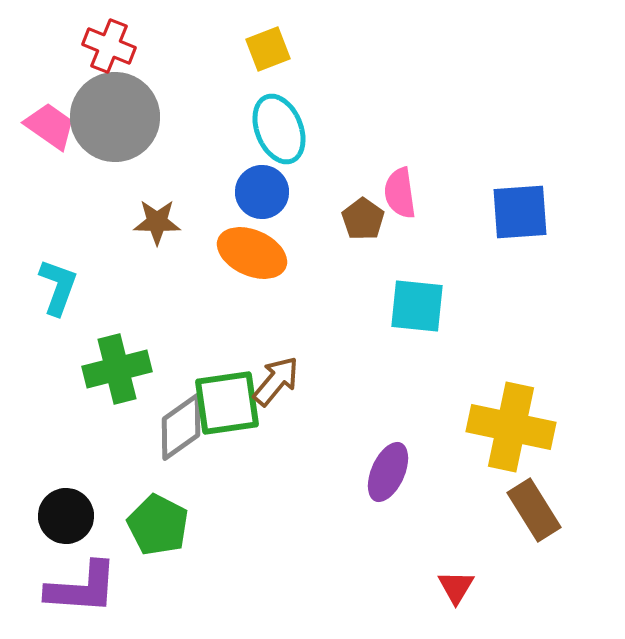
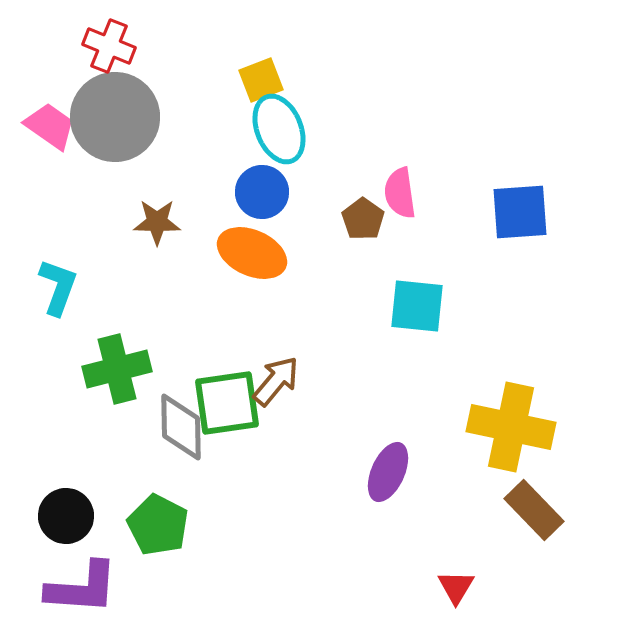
yellow square: moved 7 px left, 31 px down
gray diamond: rotated 56 degrees counterclockwise
brown rectangle: rotated 12 degrees counterclockwise
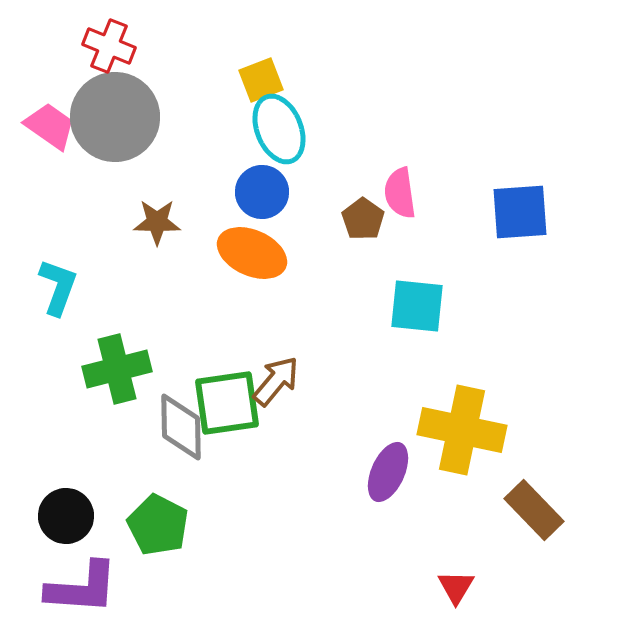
yellow cross: moved 49 px left, 3 px down
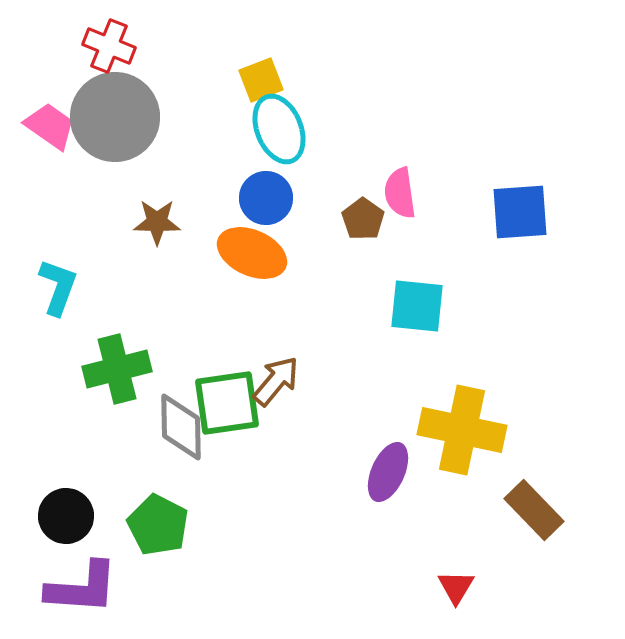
blue circle: moved 4 px right, 6 px down
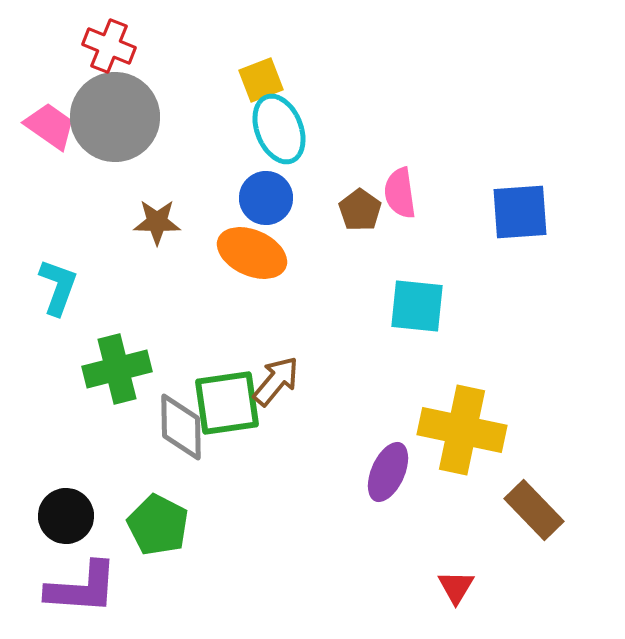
brown pentagon: moved 3 px left, 9 px up
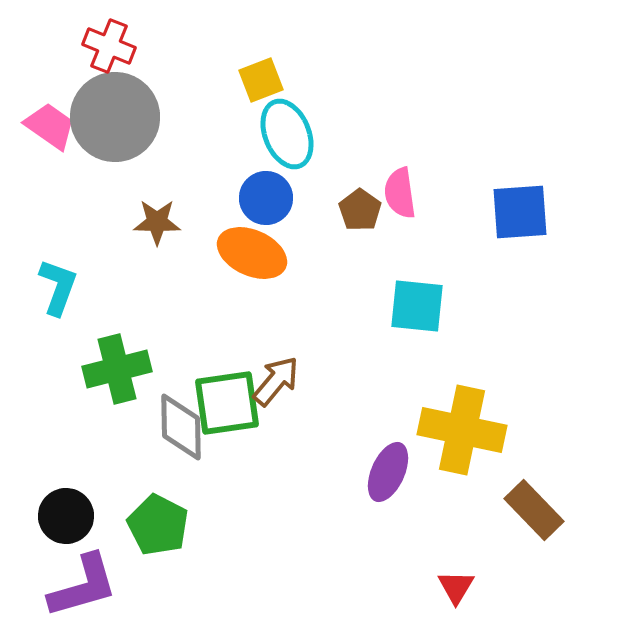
cyan ellipse: moved 8 px right, 5 px down
purple L-shape: moved 1 px right, 2 px up; rotated 20 degrees counterclockwise
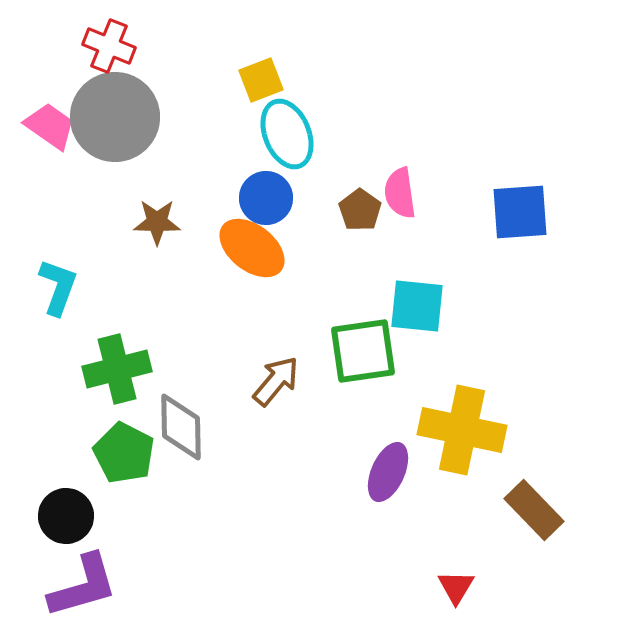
orange ellipse: moved 5 px up; rotated 14 degrees clockwise
green square: moved 136 px right, 52 px up
green pentagon: moved 34 px left, 72 px up
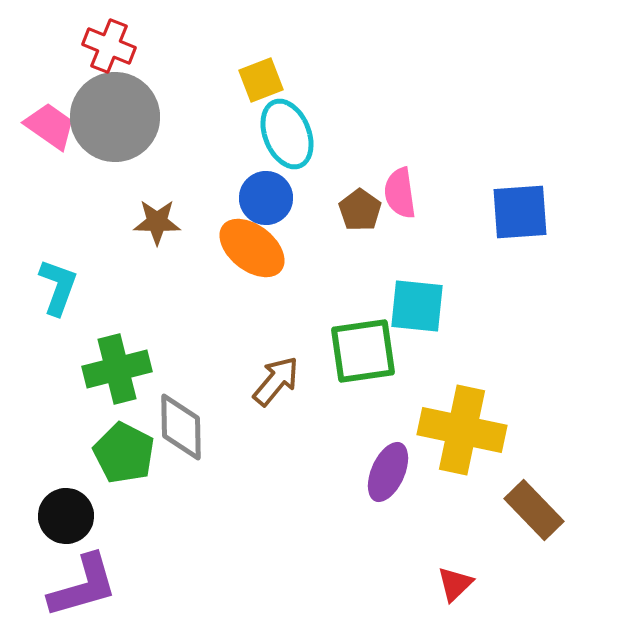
red triangle: moved 1 px left, 3 px up; rotated 15 degrees clockwise
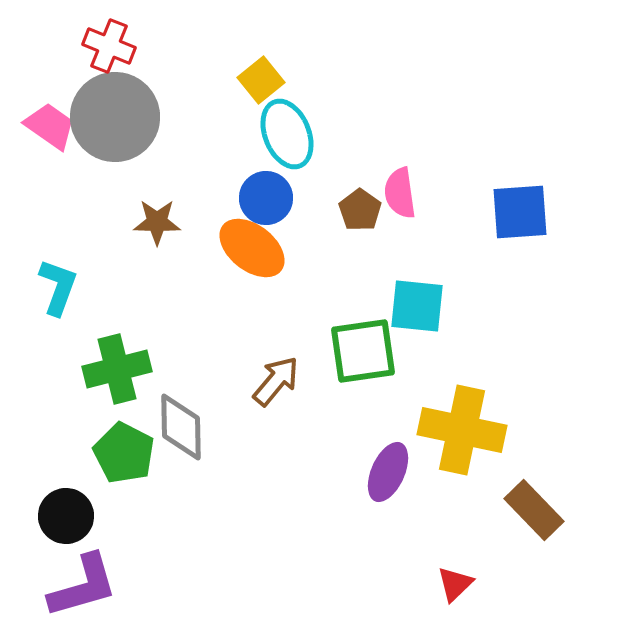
yellow square: rotated 18 degrees counterclockwise
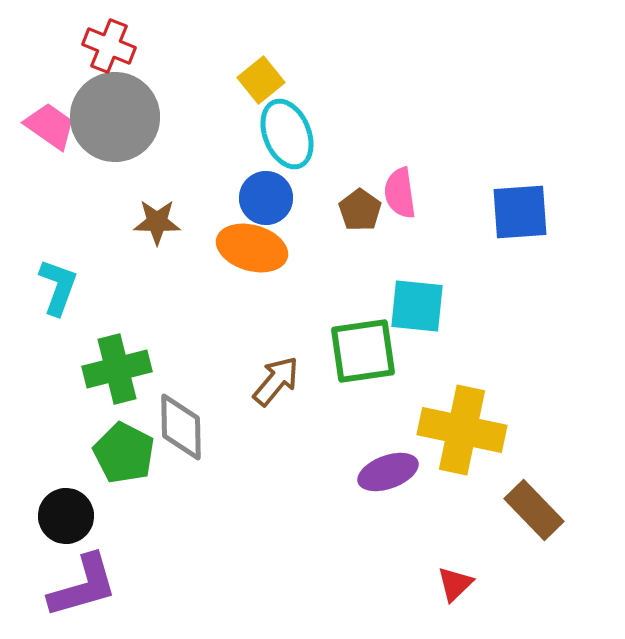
orange ellipse: rotated 22 degrees counterclockwise
purple ellipse: rotated 46 degrees clockwise
